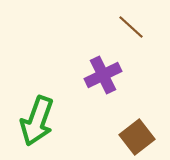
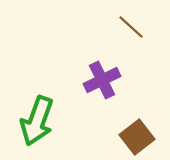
purple cross: moved 1 px left, 5 px down
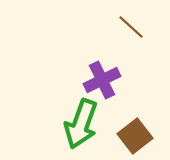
green arrow: moved 44 px right, 3 px down
brown square: moved 2 px left, 1 px up
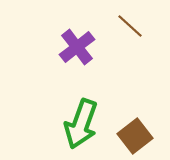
brown line: moved 1 px left, 1 px up
purple cross: moved 25 px left, 33 px up; rotated 12 degrees counterclockwise
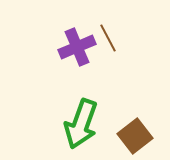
brown line: moved 22 px left, 12 px down; rotated 20 degrees clockwise
purple cross: rotated 15 degrees clockwise
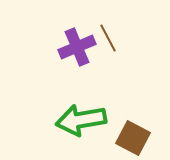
green arrow: moved 4 px up; rotated 60 degrees clockwise
brown square: moved 2 px left, 2 px down; rotated 24 degrees counterclockwise
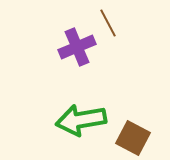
brown line: moved 15 px up
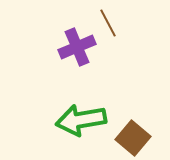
brown square: rotated 12 degrees clockwise
